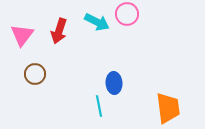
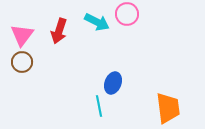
brown circle: moved 13 px left, 12 px up
blue ellipse: moved 1 px left; rotated 25 degrees clockwise
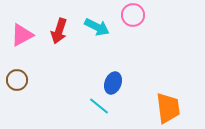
pink circle: moved 6 px right, 1 px down
cyan arrow: moved 5 px down
pink triangle: rotated 25 degrees clockwise
brown circle: moved 5 px left, 18 px down
cyan line: rotated 40 degrees counterclockwise
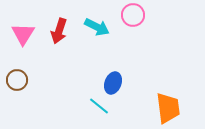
pink triangle: moved 1 px right, 1 px up; rotated 30 degrees counterclockwise
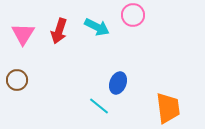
blue ellipse: moved 5 px right
